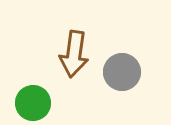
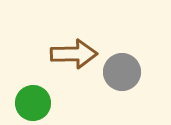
brown arrow: rotated 99 degrees counterclockwise
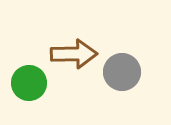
green circle: moved 4 px left, 20 px up
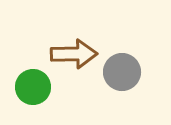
green circle: moved 4 px right, 4 px down
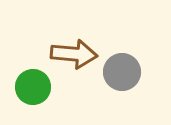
brown arrow: rotated 6 degrees clockwise
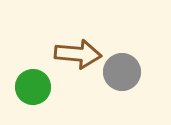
brown arrow: moved 4 px right
